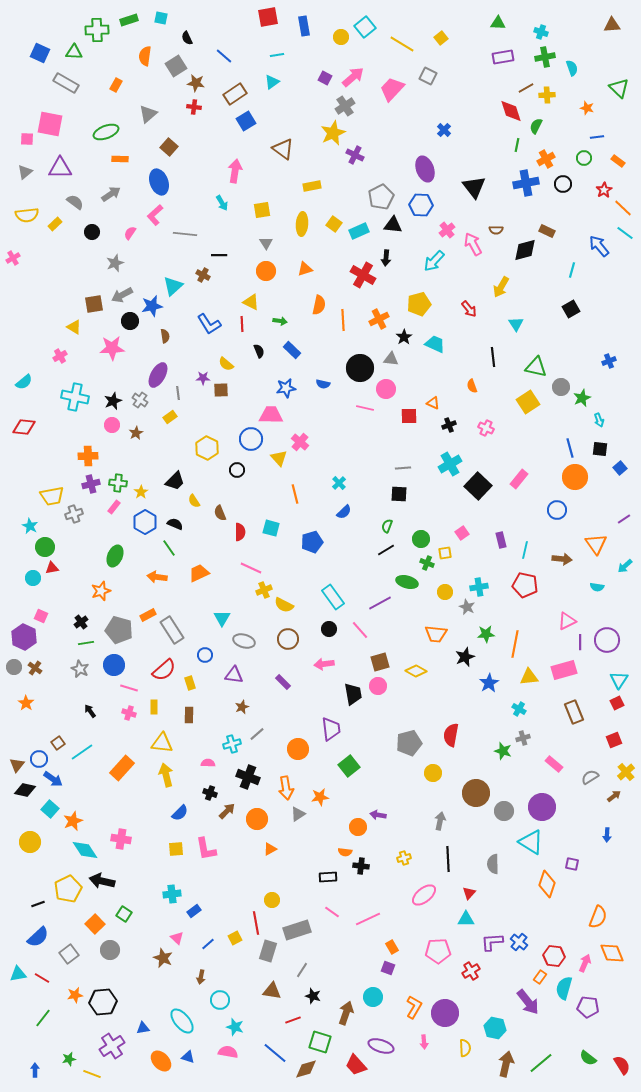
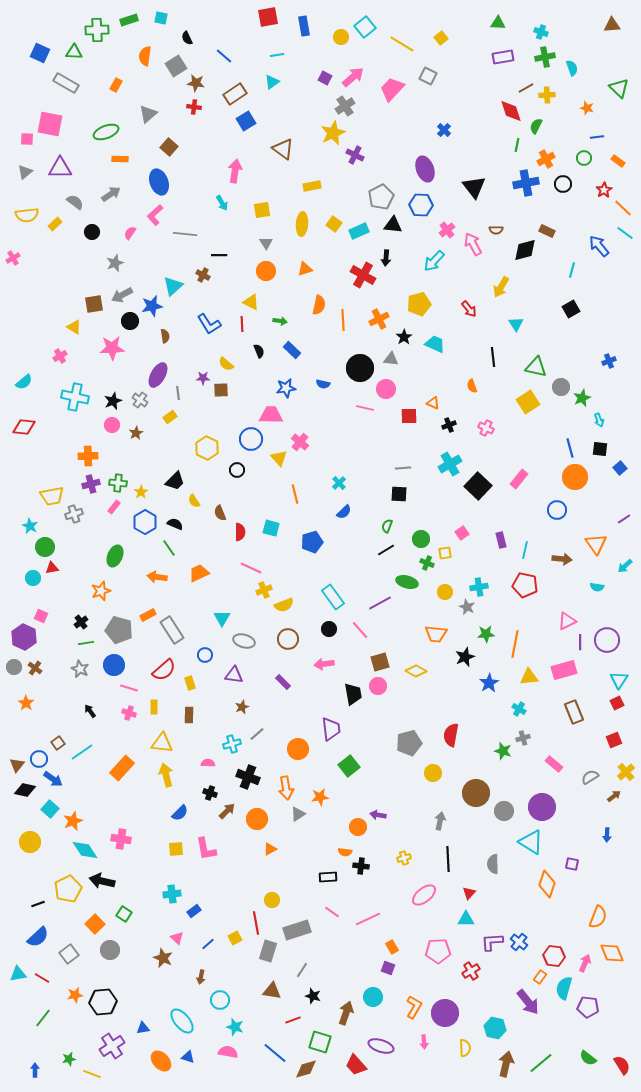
yellow semicircle at (284, 605): rotated 48 degrees counterclockwise
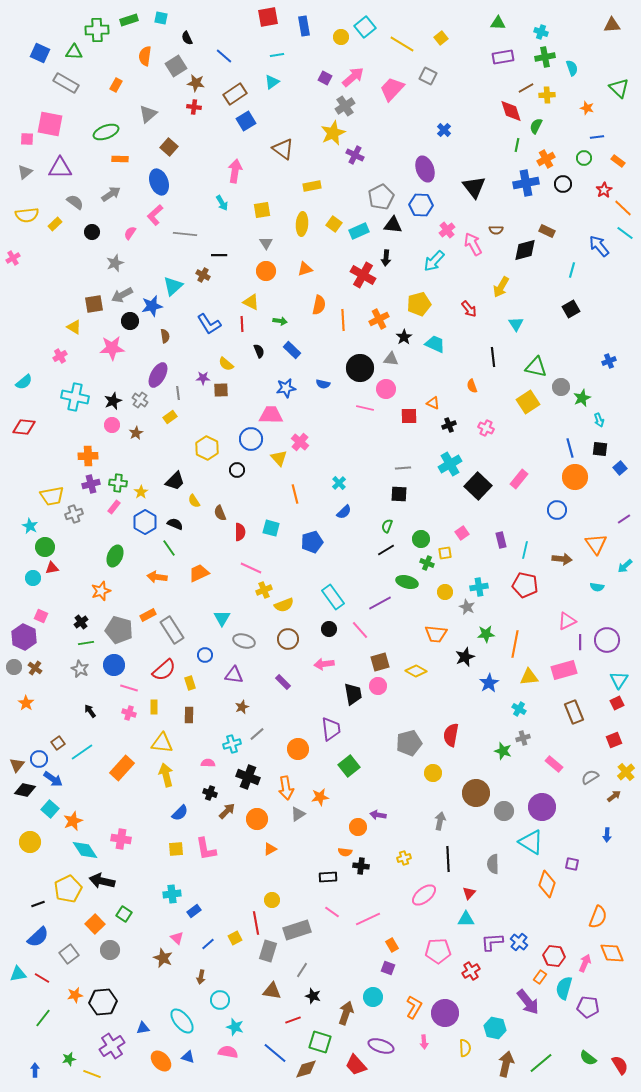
orange rectangle at (392, 947): moved 2 px up
red semicircle at (622, 1065): moved 2 px left
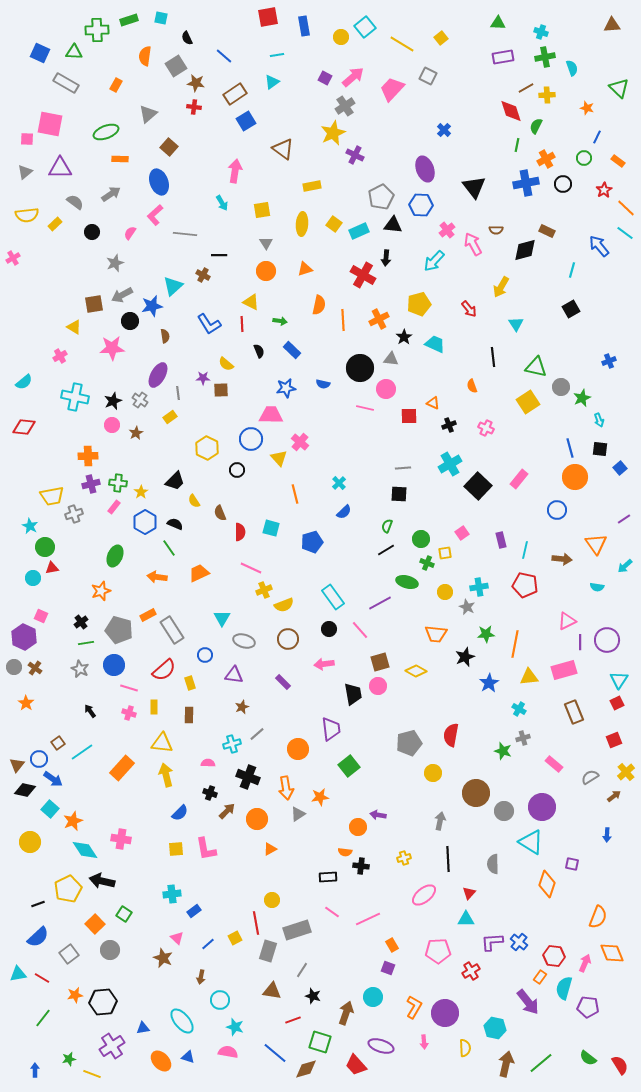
blue line at (597, 137): rotated 56 degrees counterclockwise
orange line at (623, 208): moved 3 px right
